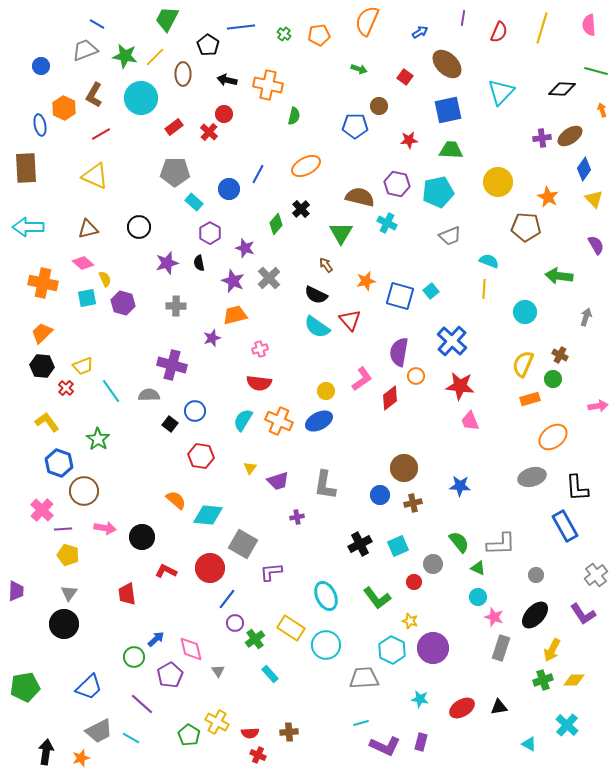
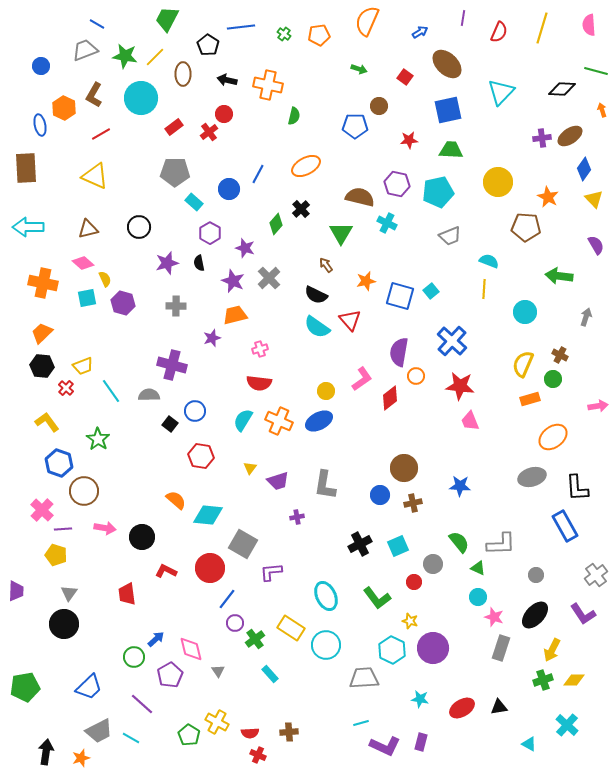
red cross at (209, 132): rotated 12 degrees clockwise
yellow pentagon at (68, 555): moved 12 px left
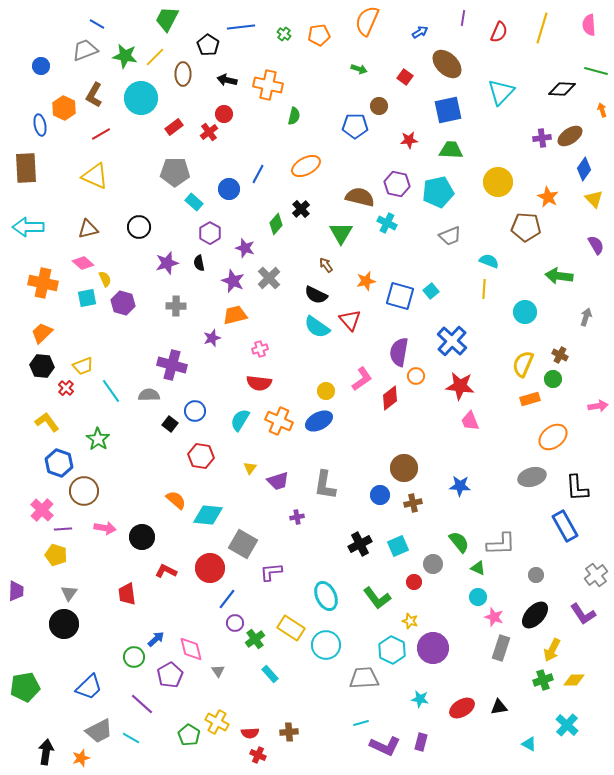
cyan semicircle at (243, 420): moved 3 px left
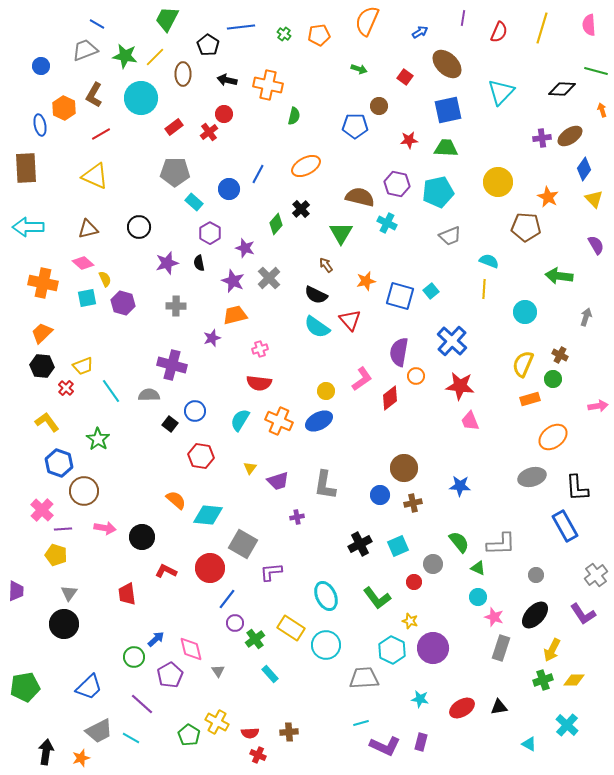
green trapezoid at (451, 150): moved 5 px left, 2 px up
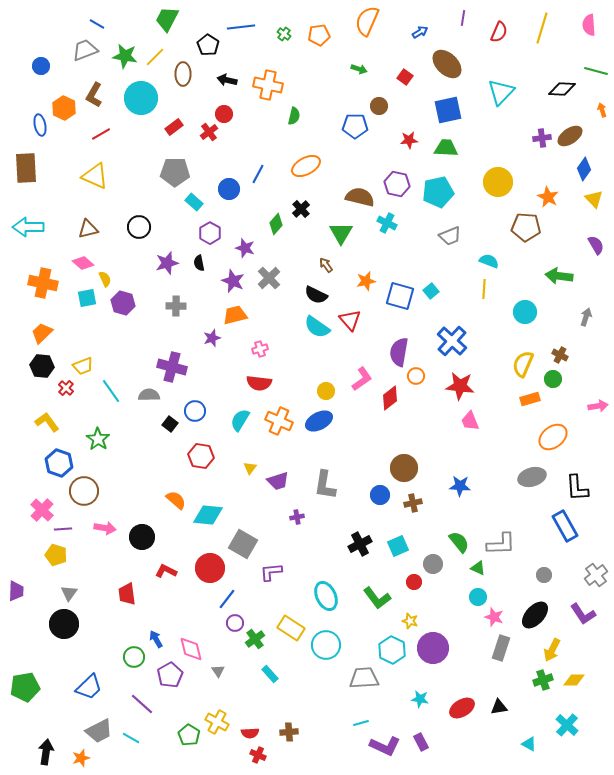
purple cross at (172, 365): moved 2 px down
gray circle at (536, 575): moved 8 px right
blue arrow at (156, 639): rotated 78 degrees counterclockwise
purple rectangle at (421, 742): rotated 42 degrees counterclockwise
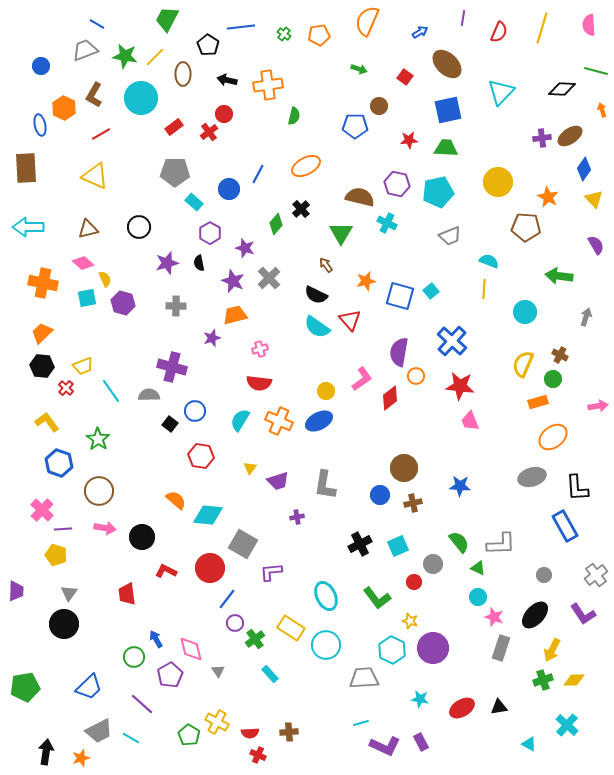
orange cross at (268, 85): rotated 20 degrees counterclockwise
orange rectangle at (530, 399): moved 8 px right, 3 px down
brown circle at (84, 491): moved 15 px right
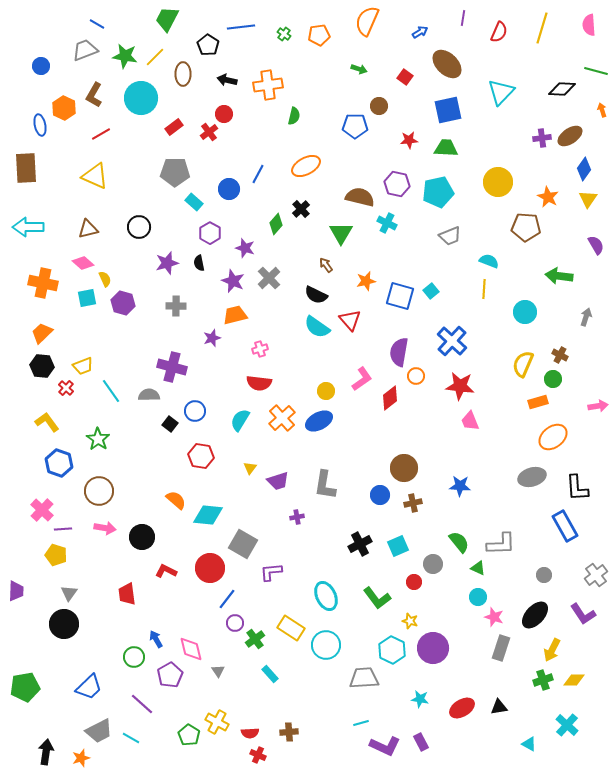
yellow triangle at (594, 199): moved 6 px left; rotated 18 degrees clockwise
orange cross at (279, 421): moved 3 px right, 3 px up; rotated 24 degrees clockwise
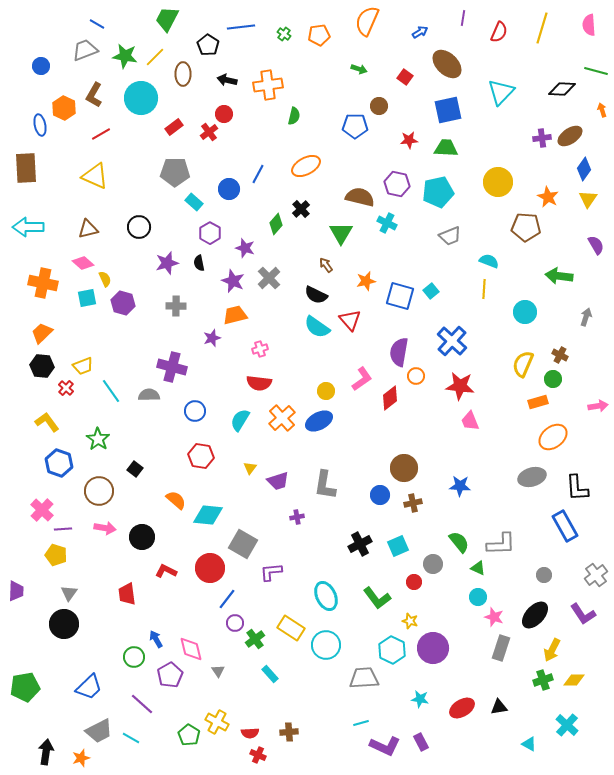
black square at (170, 424): moved 35 px left, 45 px down
